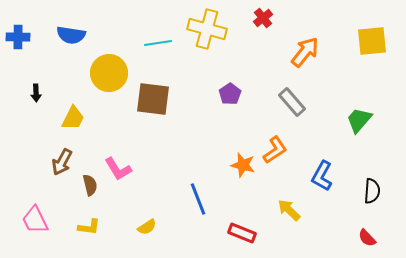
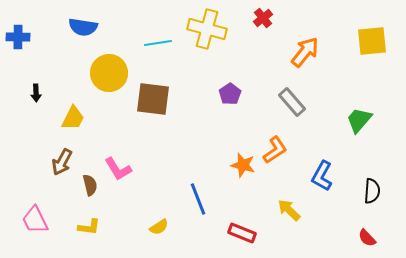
blue semicircle: moved 12 px right, 8 px up
yellow semicircle: moved 12 px right
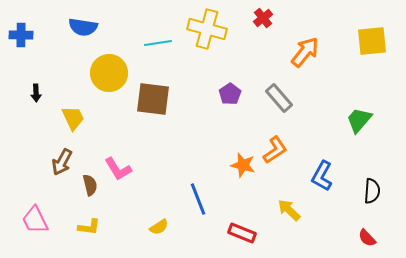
blue cross: moved 3 px right, 2 px up
gray rectangle: moved 13 px left, 4 px up
yellow trapezoid: rotated 52 degrees counterclockwise
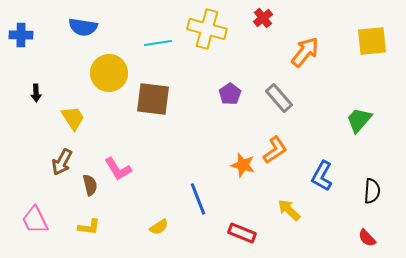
yellow trapezoid: rotated 8 degrees counterclockwise
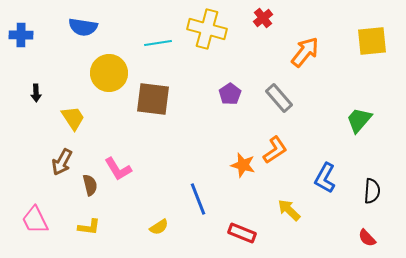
blue L-shape: moved 3 px right, 2 px down
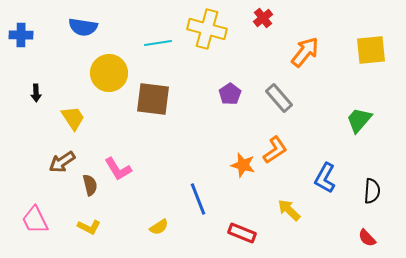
yellow square: moved 1 px left, 9 px down
brown arrow: rotated 28 degrees clockwise
yellow L-shape: rotated 20 degrees clockwise
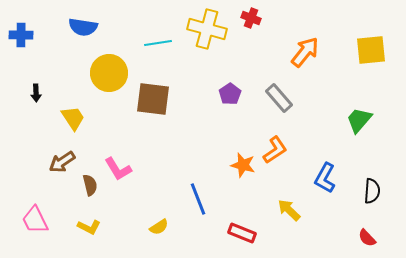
red cross: moved 12 px left; rotated 30 degrees counterclockwise
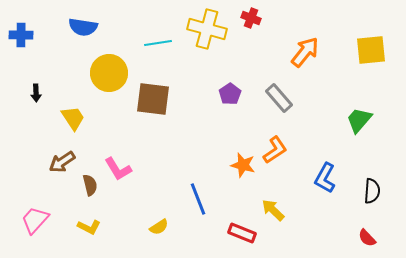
yellow arrow: moved 16 px left
pink trapezoid: rotated 68 degrees clockwise
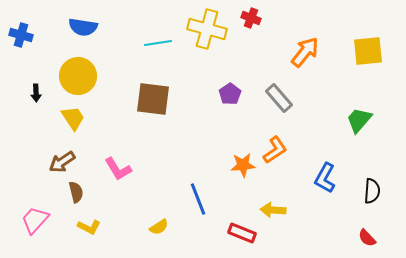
blue cross: rotated 15 degrees clockwise
yellow square: moved 3 px left, 1 px down
yellow circle: moved 31 px left, 3 px down
orange star: rotated 20 degrees counterclockwise
brown semicircle: moved 14 px left, 7 px down
yellow arrow: rotated 40 degrees counterclockwise
